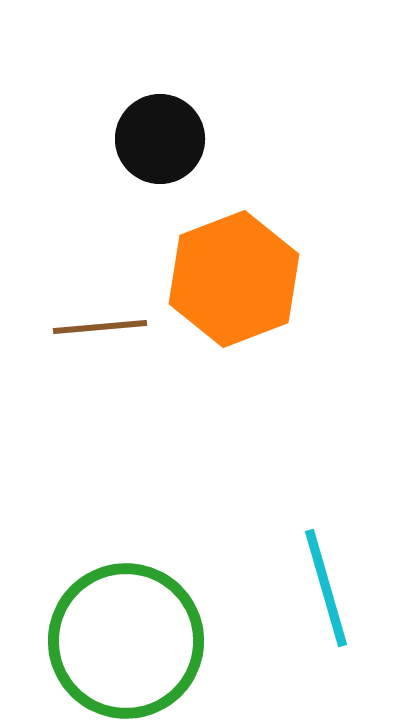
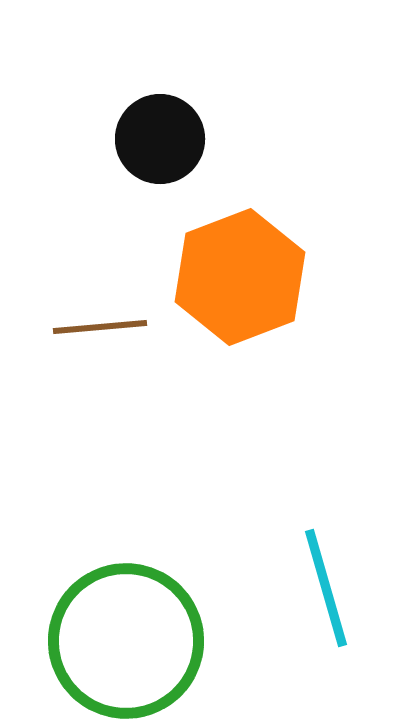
orange hexagon: moved 6 px right, 2 px up
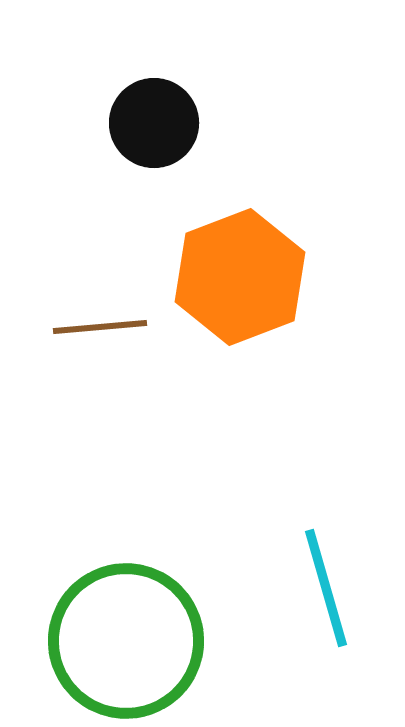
black circle: moved 6 px left, 16 px up
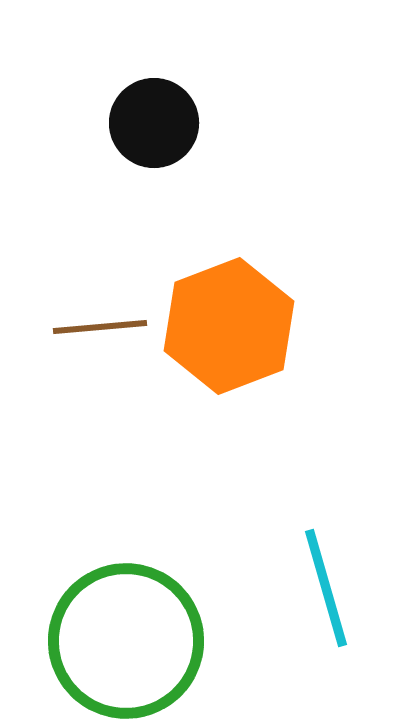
orange hexagon: moved 11 px left, 49 px down
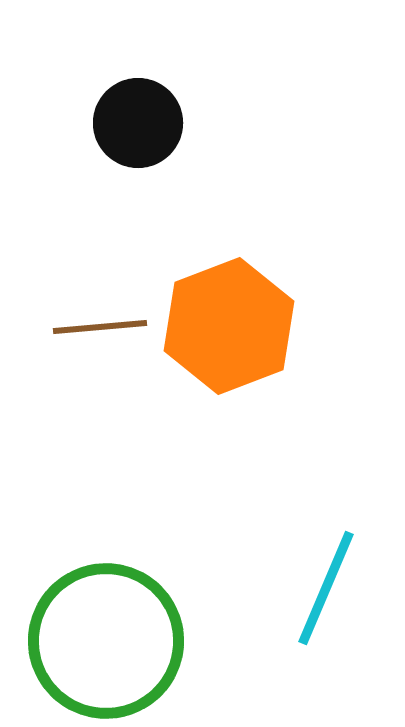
black circle: moved 16 px left
cyan line: rotated 39 degrees clockwise
green circle: moved 20 px left
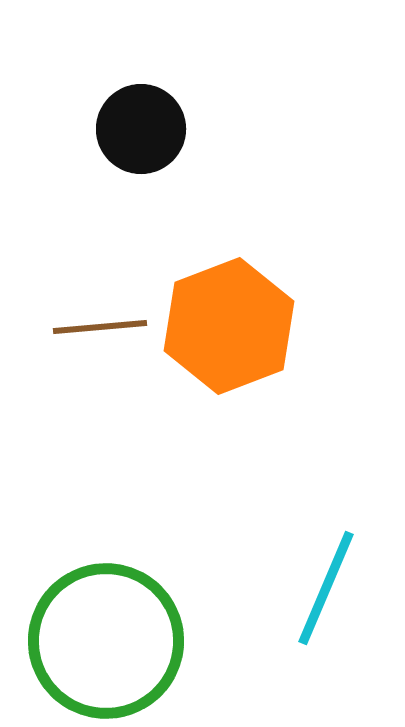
black circle: moved 3 px right, 6 px down
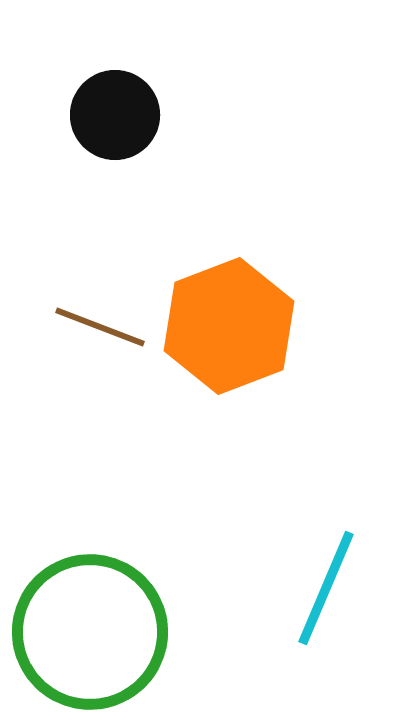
black circle: moved 26 px left, 14 px up
brown line: rotated 26 degrees clockwise
green circle: moved 16 px left, 9 px up
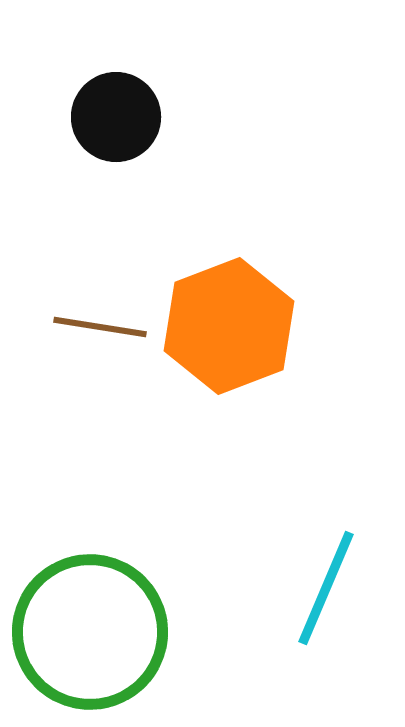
black circle: moved 1 px right, 2 px down
brown line: rotated 12 degrees counterclockwise
